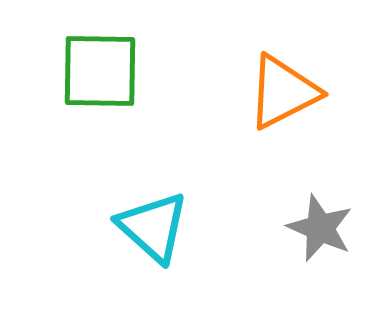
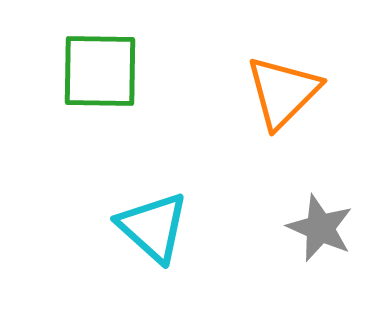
orange triangle: rotated 18 degrees counterclockwise
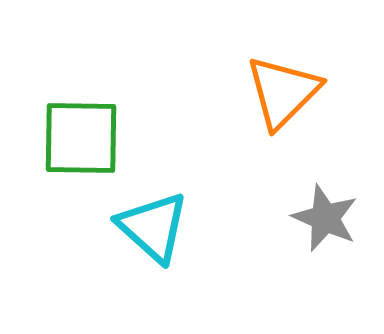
green square: moved 19 px left, 67 px down
gray star: moved 5 px right, 10 px up
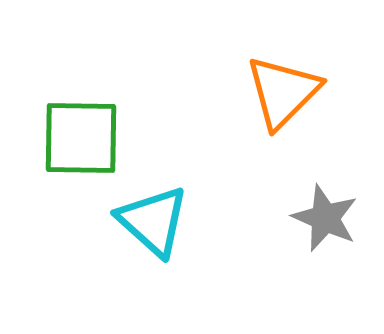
cyan triangle: moved 6 px up
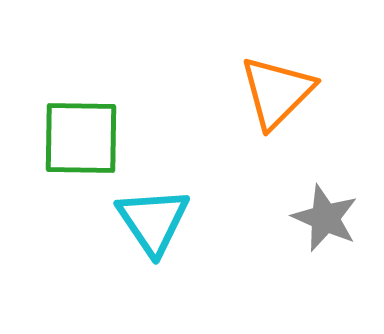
orange triangle: moved 6 px left
cyan triangle: rotated 14 degrees clockwise
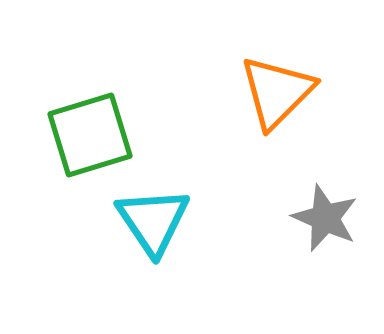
green square: moved 9 px right, 3 px up; rotated 18 degrees counterclockwise
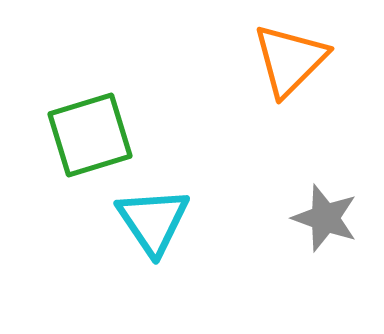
orange triangle: moved 13 px right, 32 px up
gray star: rotated 4 degrees counterclockwise
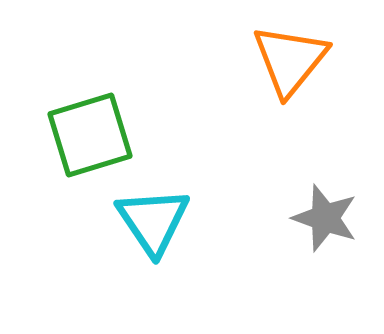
orange triangle: rotated 6 degrees counterclockwise
